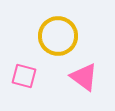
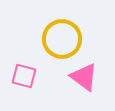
yellow circle: moved 4 px right, 3 px down
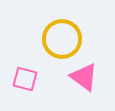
pink square: moved 1 px right, 3 px down
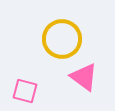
pink square: moved 12 px down
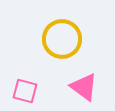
pink triangle: moved 10 px down
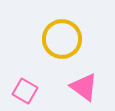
pink square: rotated 15 degrees clockwise
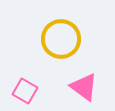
yellow circle: moved 1 px left
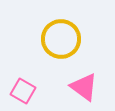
pink square: moved 2 px left
